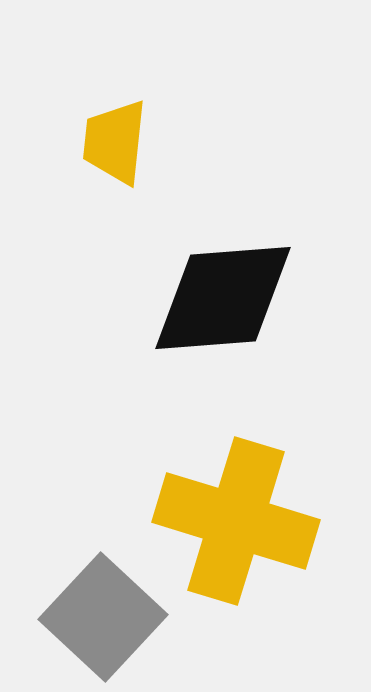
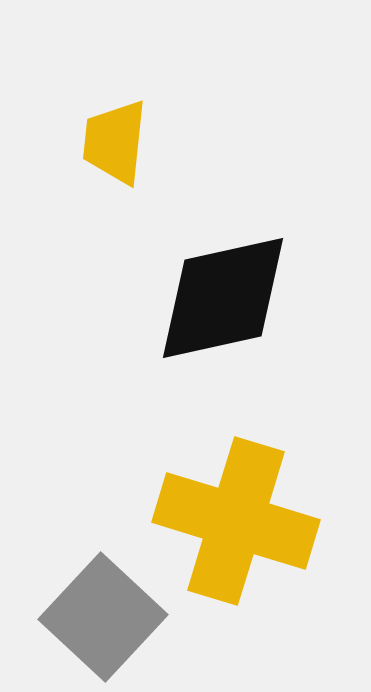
black diamond: rotated 8 degrees counterclockwise
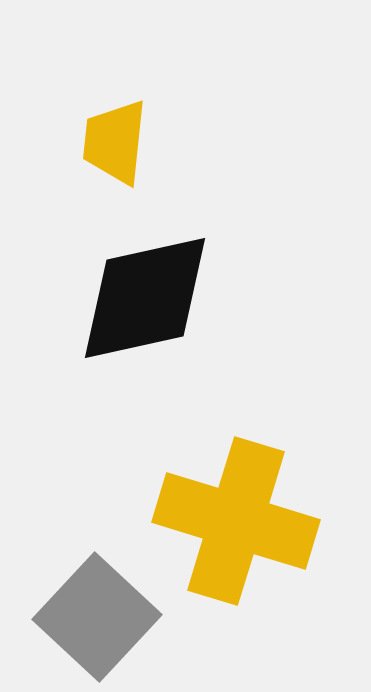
black diamond: moved 78 px left
gray square: moved 6 px left
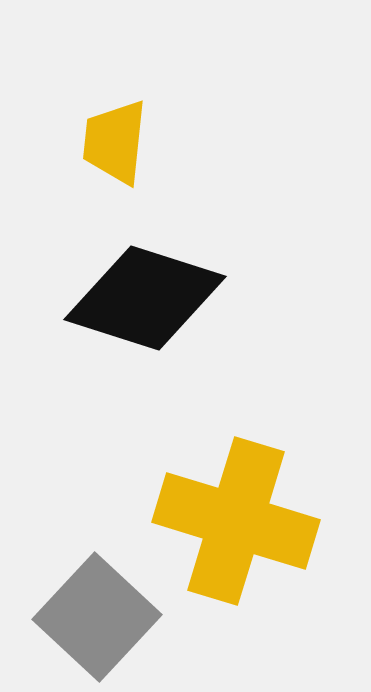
black diamond: rotated 30 degrees clockwise
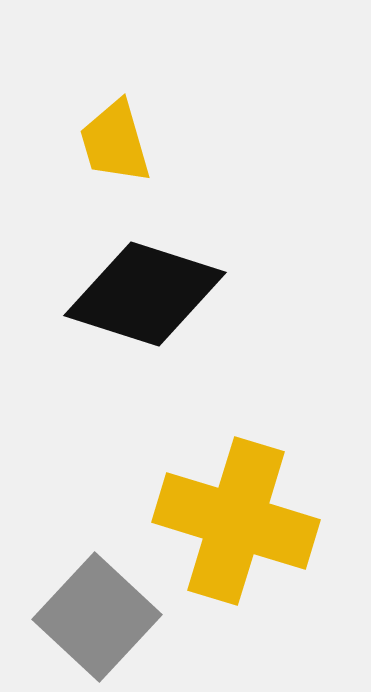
yellow trapezoid: rotated 22 degrees counterclockwise
black diamond: moved 4 px up
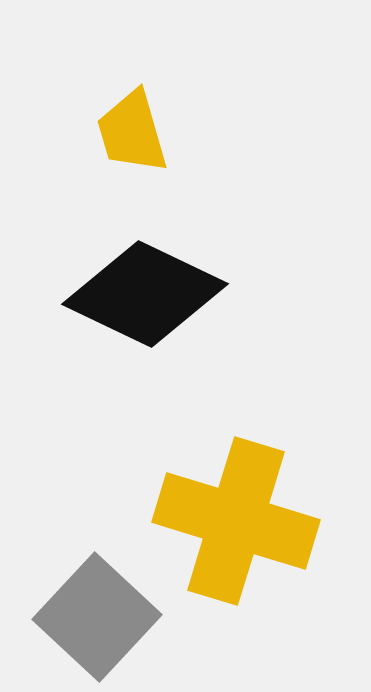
yellow trapezoid: moved 17 px right, 10 px up
black diamond: rotated 8 degrees clockwise
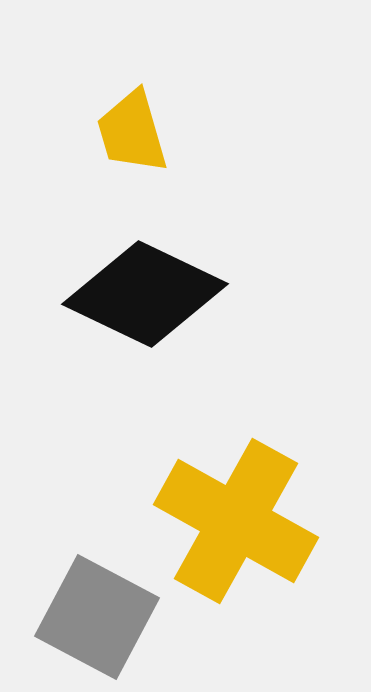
yellow cross: rotated 12 degrees clockwise
gray square: rotated 15 degrees counterclockwise
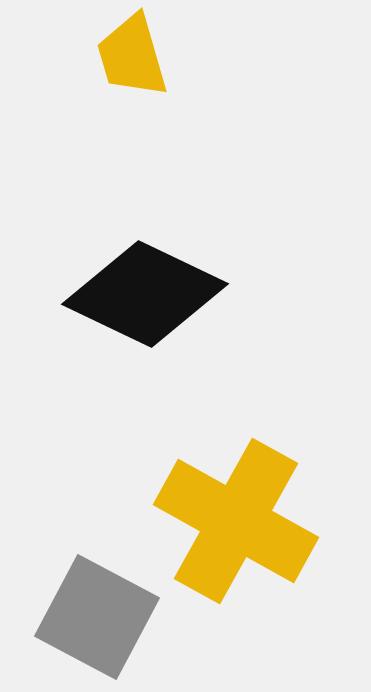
yellow trapezoid: moved 76 px up
